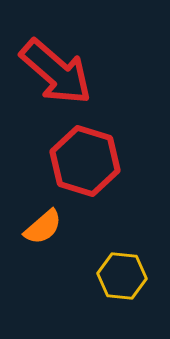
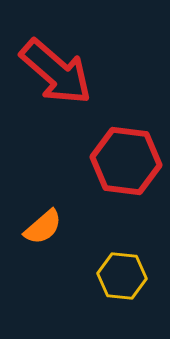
red hexagon: moved 41 px right; rotated 10 degrees counterclockwise
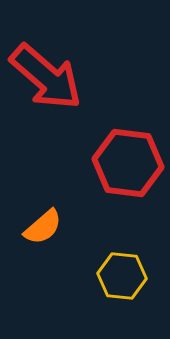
red arrow: moved 10 px left, 5 px down
red hexagon: moved 2 px right, 2 px down
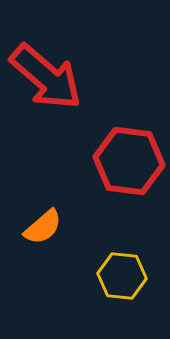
red hexagon: moved 1 px right, 2 px up
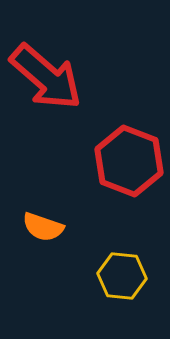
red hexagon: rotated 14 degrees clockwise
orange semicircle: rotated 60 degrees clockwise
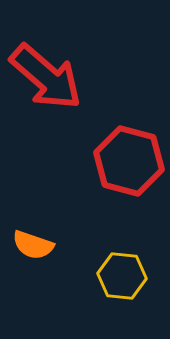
red hexagon: rotated 6 degrees counterclockwise
orange semicircle: moved 10 px left, 18 px down
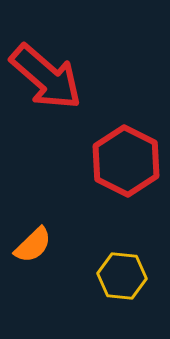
red hexagon: moved 3 px left; rotated 12 degrees clockwise
orange semicircle: rotated 63 degrees counterclockwise
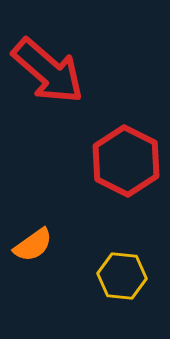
red arrow: moved 2 px right, 6 px up
orange semicircle: rotated 9 degrees clockwise
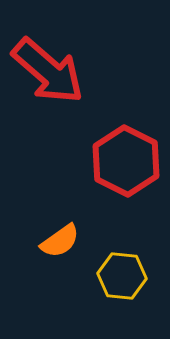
orange semicircle: moved 27 px right, 4 px up
